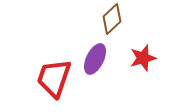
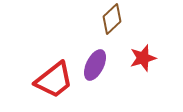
purple ellipse: moved 6 px down
red trapezoid: moved 2 px down; rotated 147 degrees counterclockwise
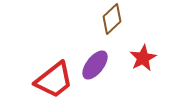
red star: rotated 12 degrees counterclockwise
purple ellipse: rotated 12 degrees clockwise
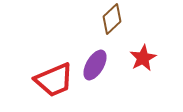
purple ellipse: rotated 8 degrees counterclockwise
red trapezoid: rotated 15 degrees clockwise
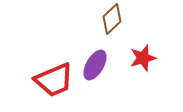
red star: rotated 12 degrees clockwise
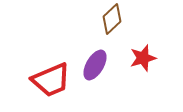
red trapezoid: moved 3 px left
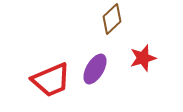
purple ellipse: moved 4 px down
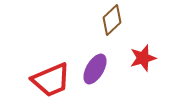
brown diamond: moved 1 px down
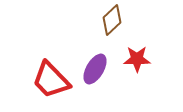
red star: moved 6 px left, 1 px down; rotated 16 degrees clockwise
red trapezoid: rotated 69 degrees clockwise
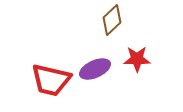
purple ellipse: rotated 36 degrees clockwise
red trapezoid: rotated 33 degrees counterclockwise
